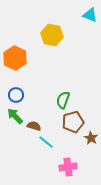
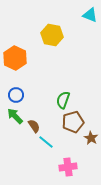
brown semicircle: rotated 40 degrees clockwise
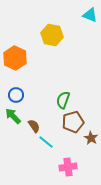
green arrow: moved 2 px left
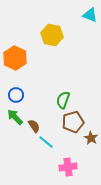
green arrow: moved 2 px right, 1 px down
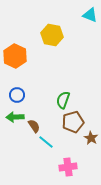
orange hexagon: moved 2 px up
blue circle: moved 1 px right
green arrow: rotated 48 degrees counterclockwise
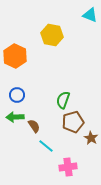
cyan line: moved 4 px down
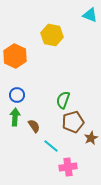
green arrow: rotated 96 degrees clockwise
brown star: rotated 16 degrees clockwise
cyan line: moved 5 px right
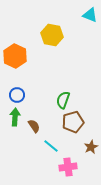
brown star: moved 9 px down
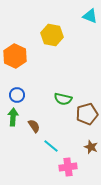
cyan triangle: moved 1 px down
green semicircle: moved 1 px up; rotated 96 degrees counterclockwise
green arrow: moved 2 px left
brown pentagon: moved 14 px right, 8 px up
brown star: rotated 24 degrees counterclockwise
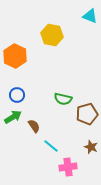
green arrow: rotated 54 degrees clockwise
